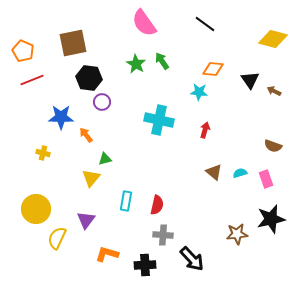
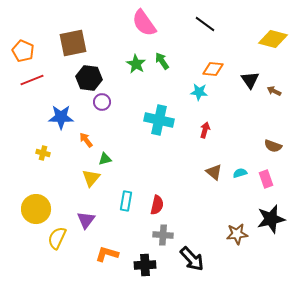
orange arrow: moved 5 px down
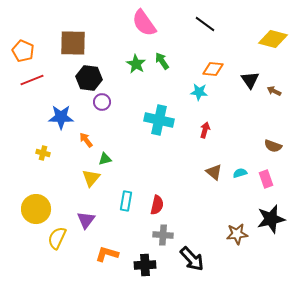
brown square: rotated 12 degrees clockwise
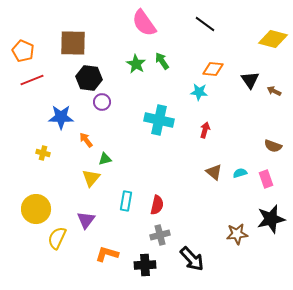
gray cross: moved 3 px left; rotated 18 degrees counterclockwise
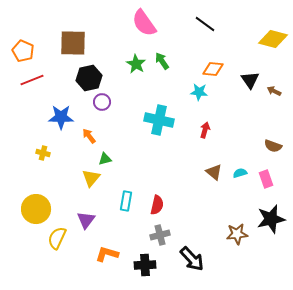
black hexagon: rotated 20 degrees counterclockwise
orange arrow: moved 3 px right, 4 px up
